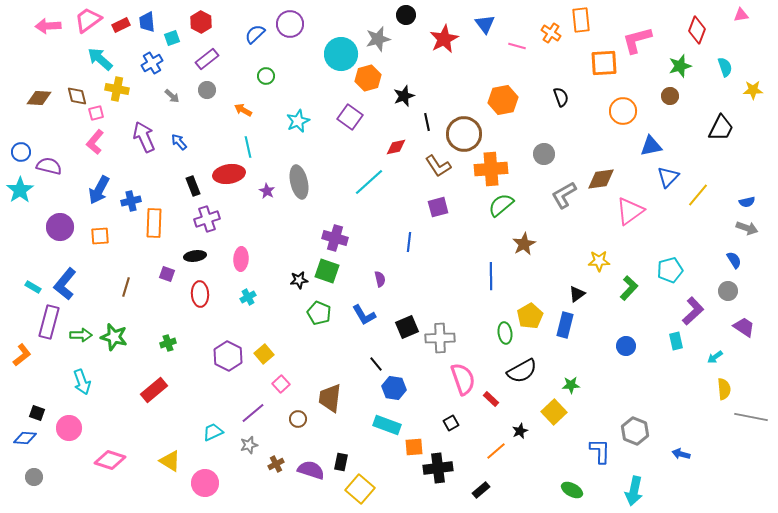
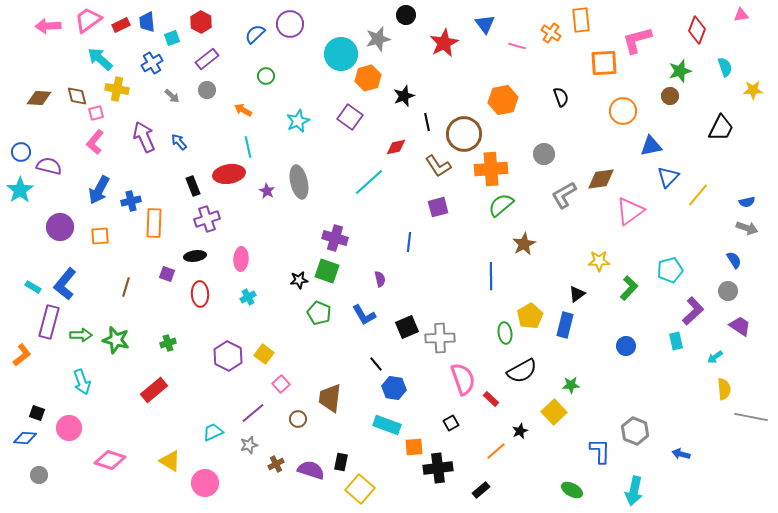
red star at (444, 39): moved 4 px down
green star at (680, 66): moved 5 px down
purple trapezoid at (744, 327): moved 4 px left, 1 px up
green star at (114, 337): moved 2 px right, 3 px down
yellow square at (264, 354): rotated 12 degrees counterclockwise
gray circle at (34, 477): moved 5 px right, 2 px up
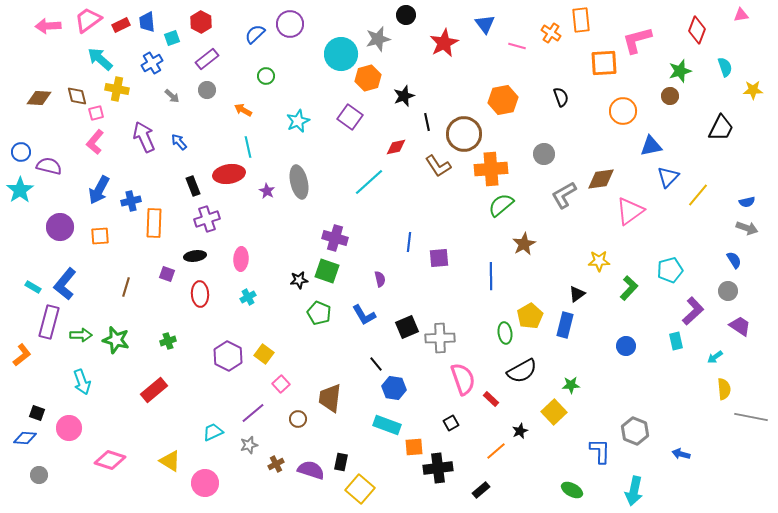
purple square at (438, 207): moved 1 px right, 51 px down; rotated 10 degrees clockwise
green cross at (168, 343): moved 2 px up
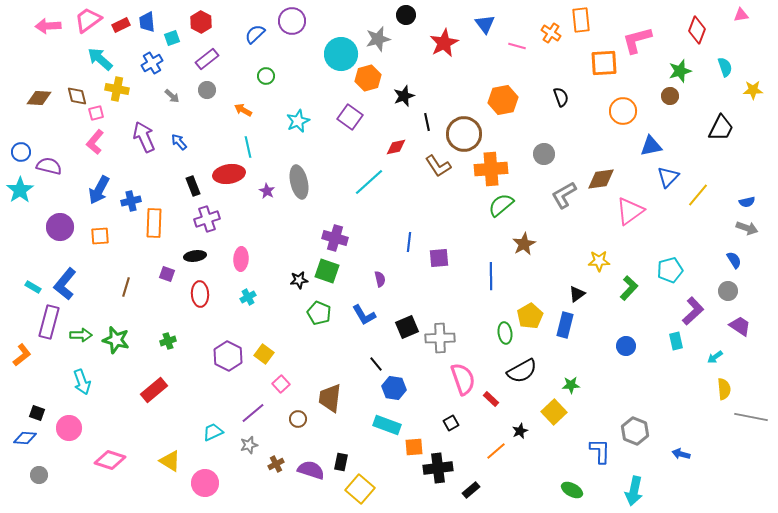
purple circle at (290, 24): moved 2 px right, 3 px up
black rectangle at (481, 490): moved 10 px left
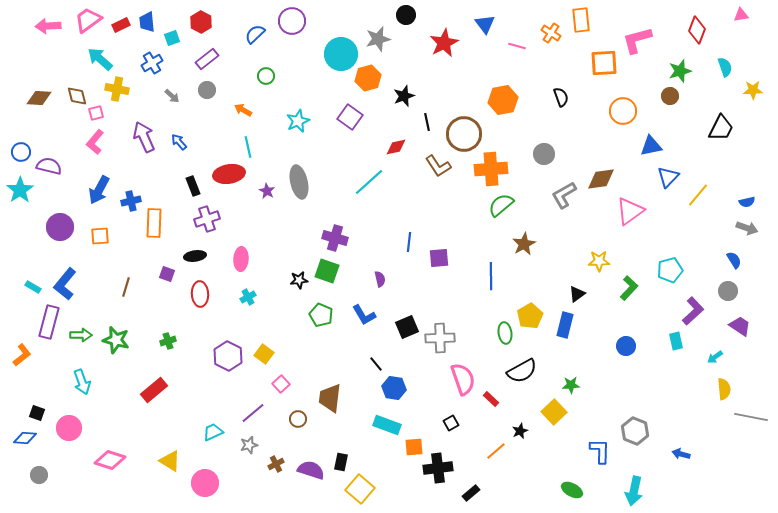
green pentagon at (319, 313): moved 2 px right, 2 px down
black rectangle at (471, 490): moved 3 px down
